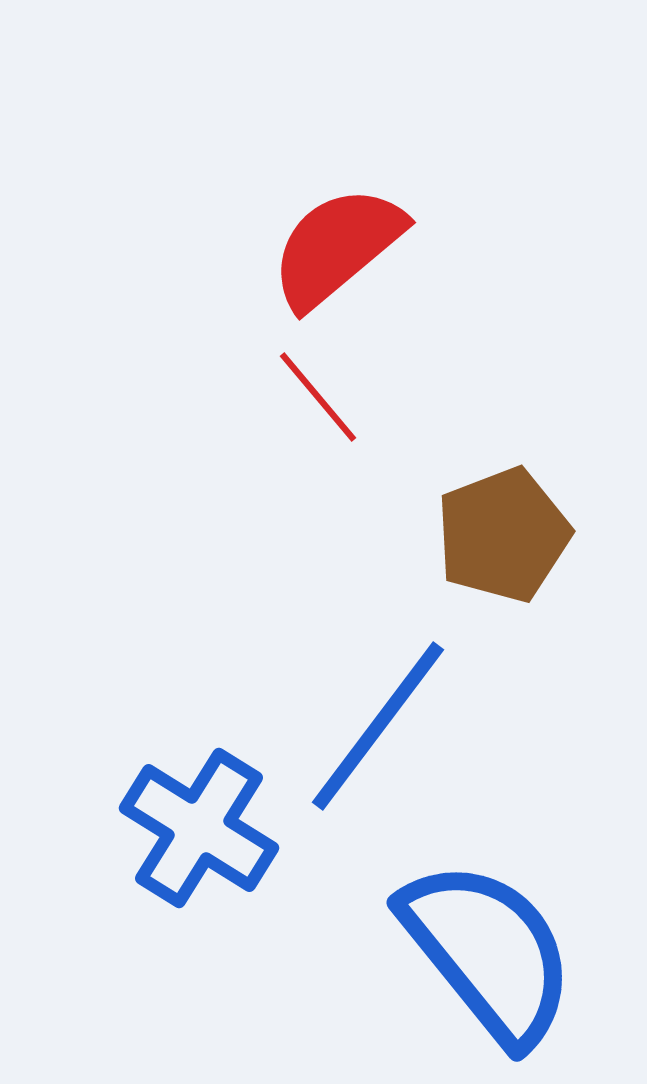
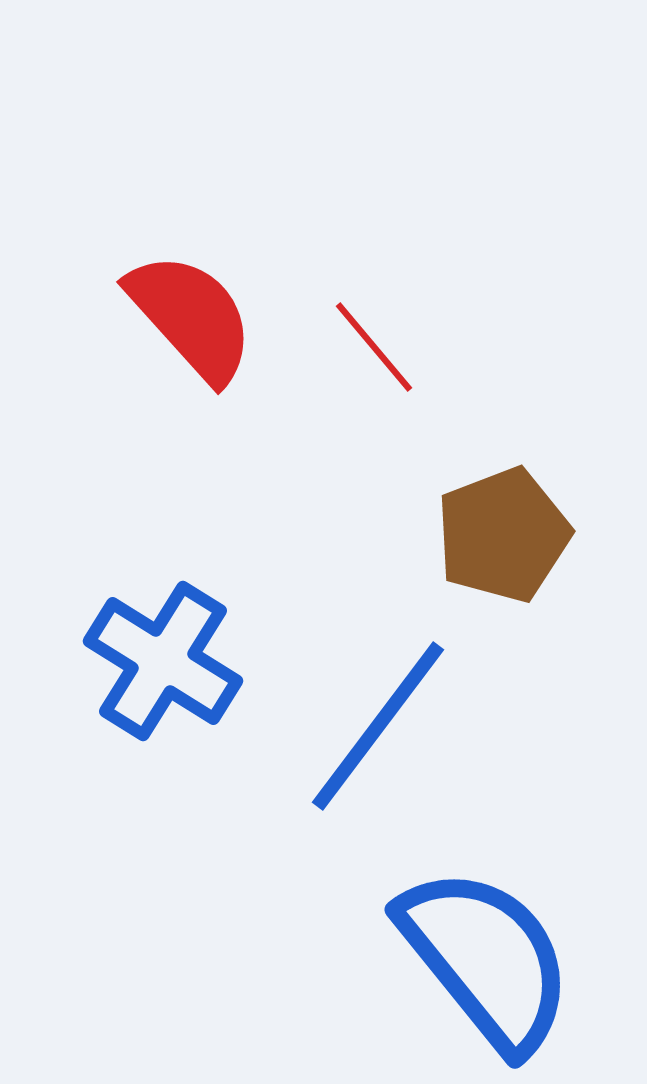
red semicircle: moved 146 px left, 70 px down; rotated 88 degrees clockwise
red line: moved 56 px right, 50 px up
blue cross: moved 36 px left, 167 px up
blue semicircle: moved 2 px left, 7 px down
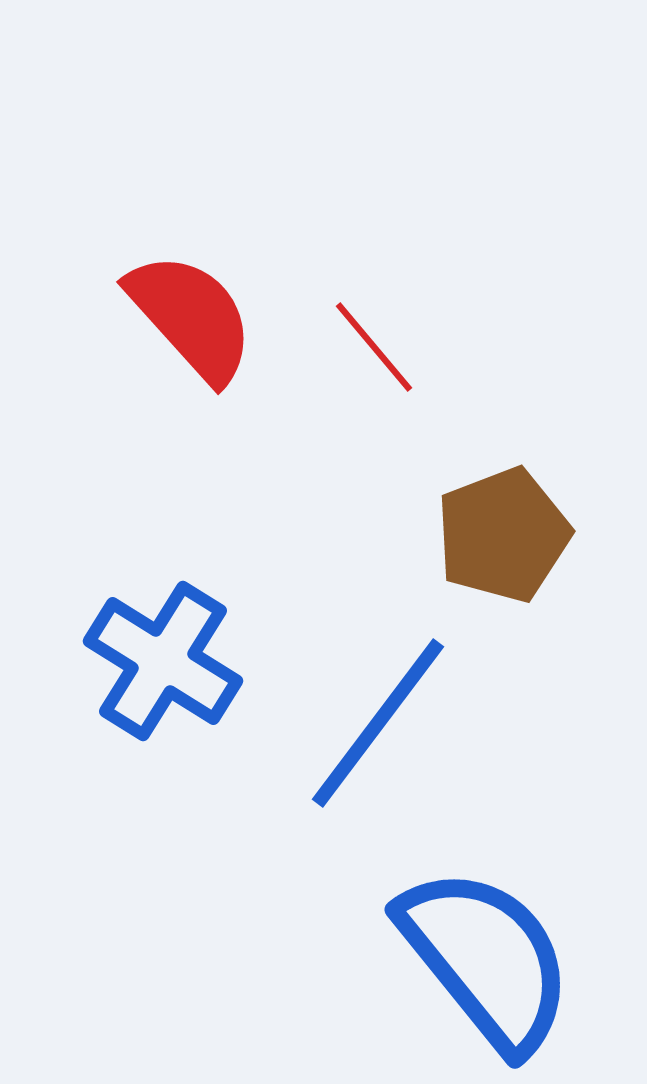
blue line: moved 3 px up
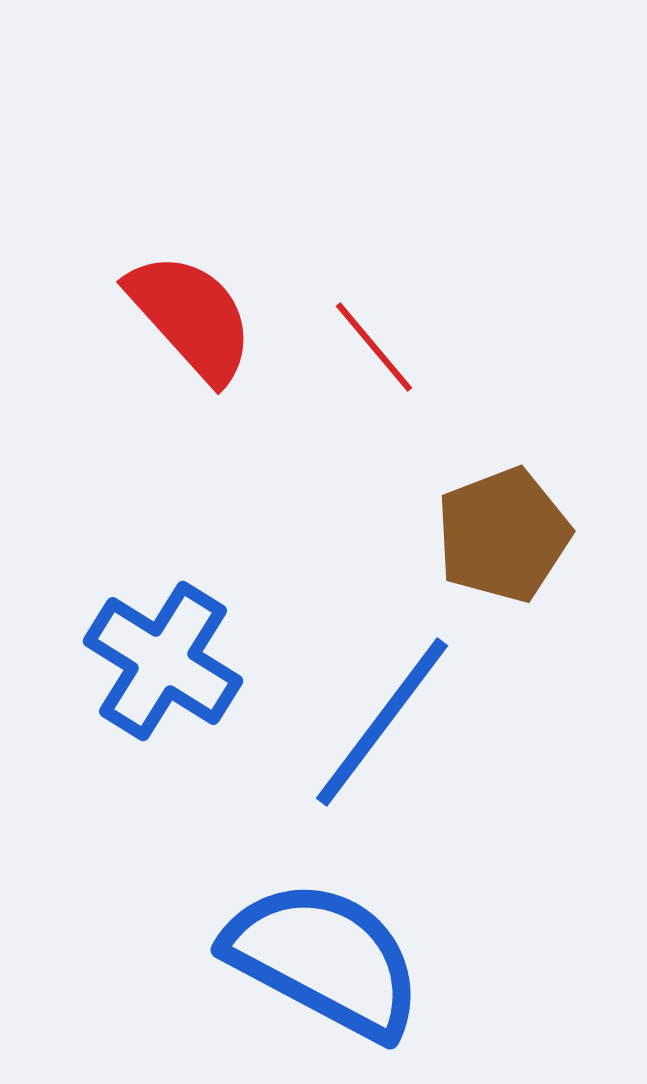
blue line: moved 4 px right, 1 px up
blue semicircle: moved 162 px left; rotated 23 degrees counterclockwise
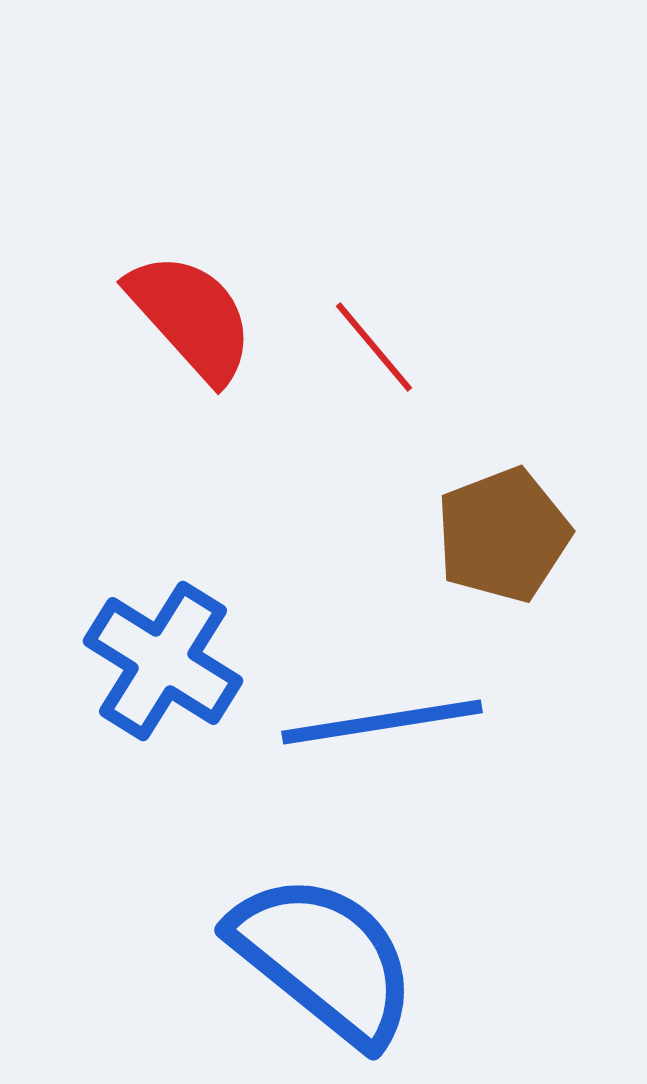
blue line: rotated 44 degrees clockwise
blue semicircle: rotated 11 degrees clockwise
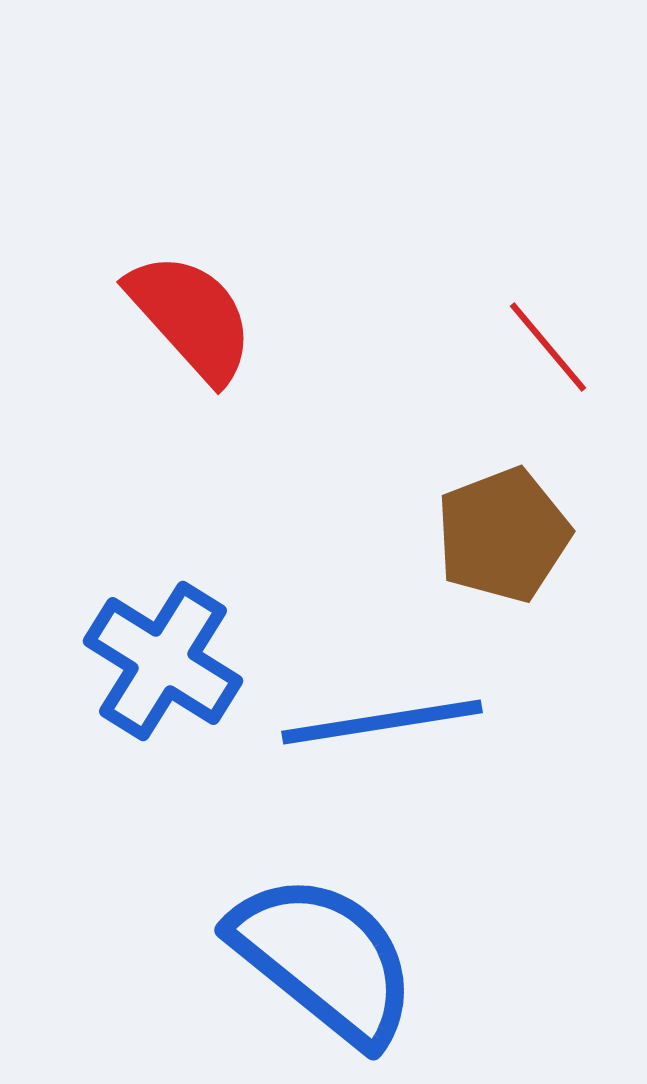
red line: moved 174 px right
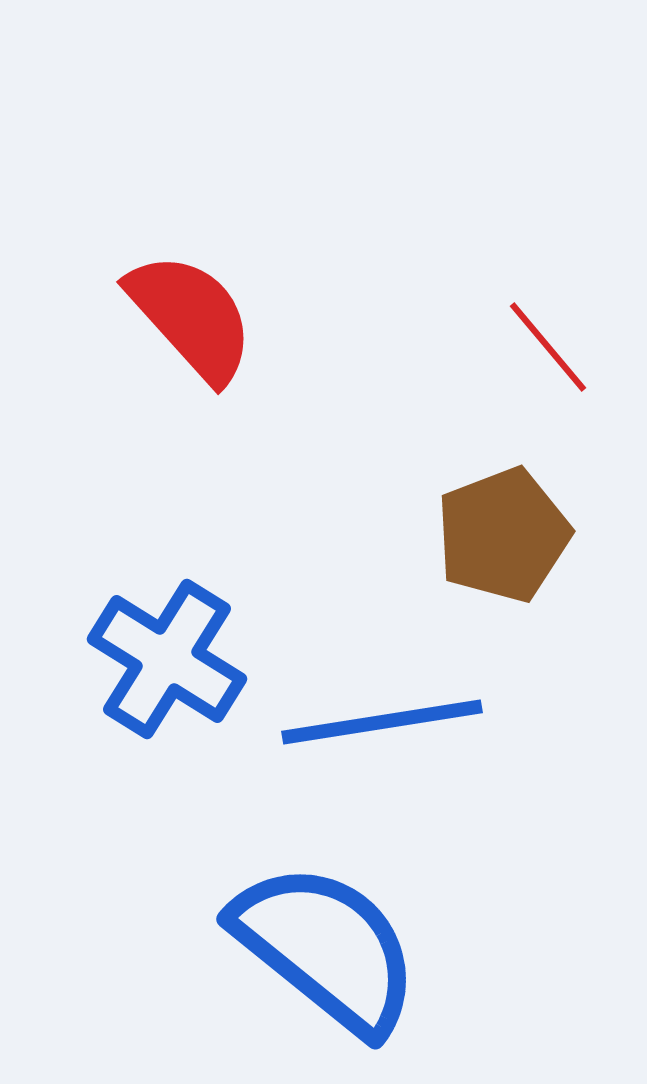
blue cross: moved 4 px right, 2 px up
blue semicircle: moved 2 px right, 11 px up
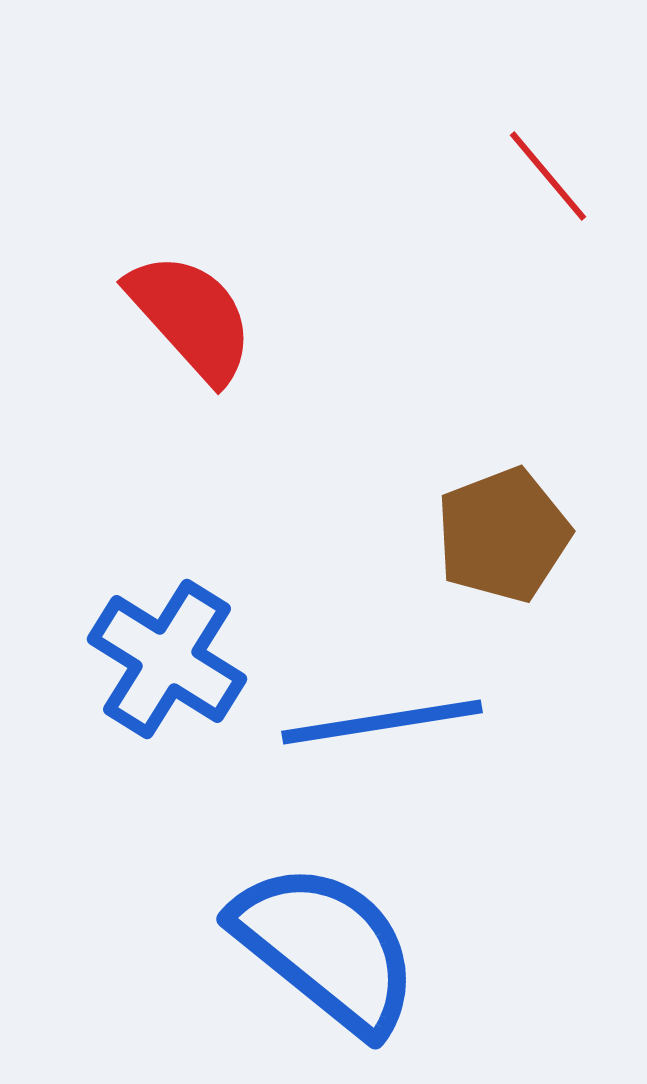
red line: moved 171 px up
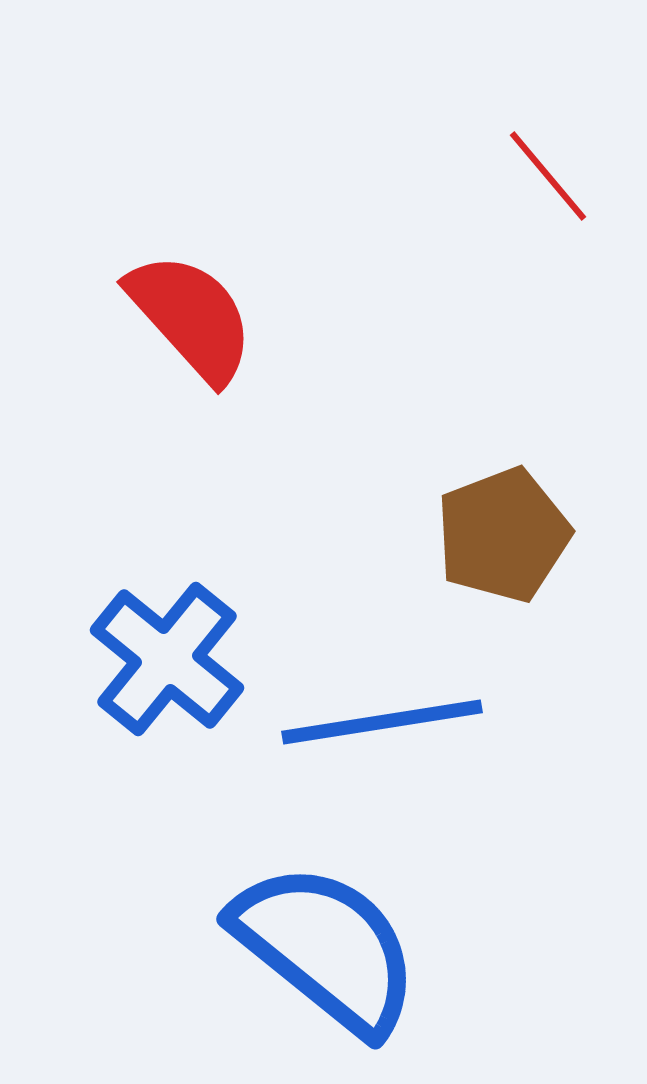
blue cross: rotated 7 degrees clockwise
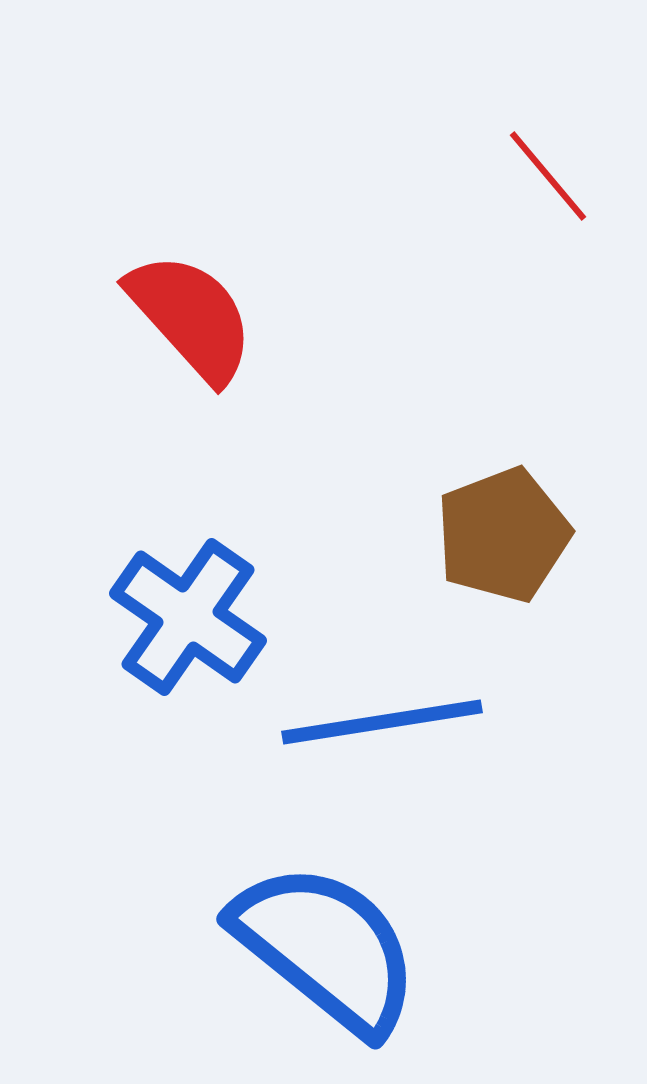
blue cross: moved 21 px right, 42 px up; rotated 4 degrees counterclockwise
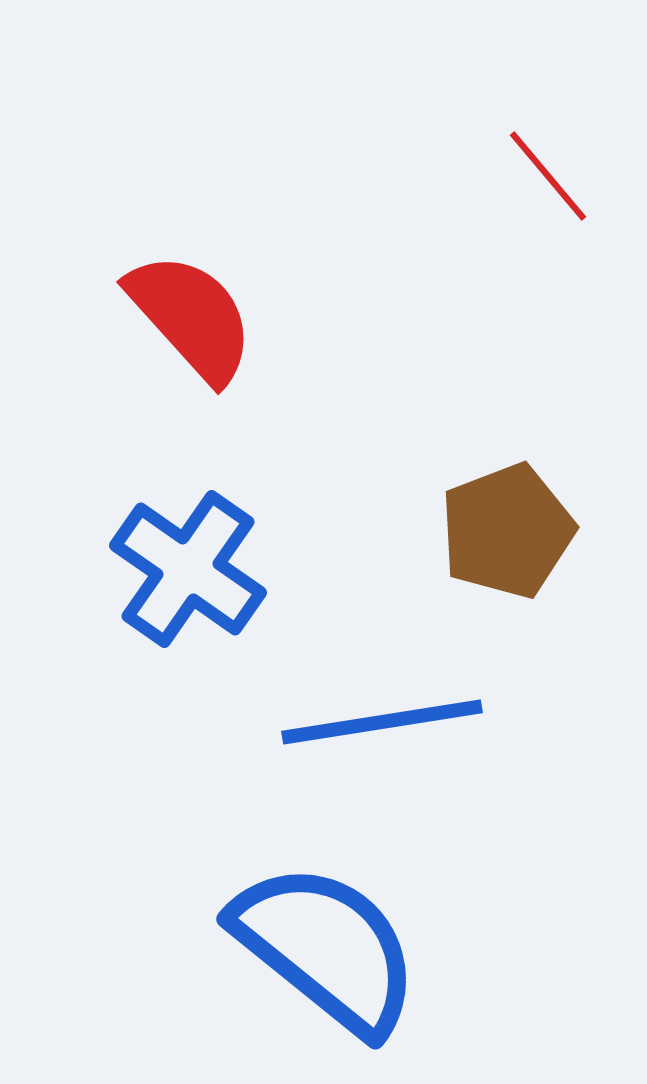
brown pentagon: moved 4 px right, 4 px up
blue cross: moved 48 px up
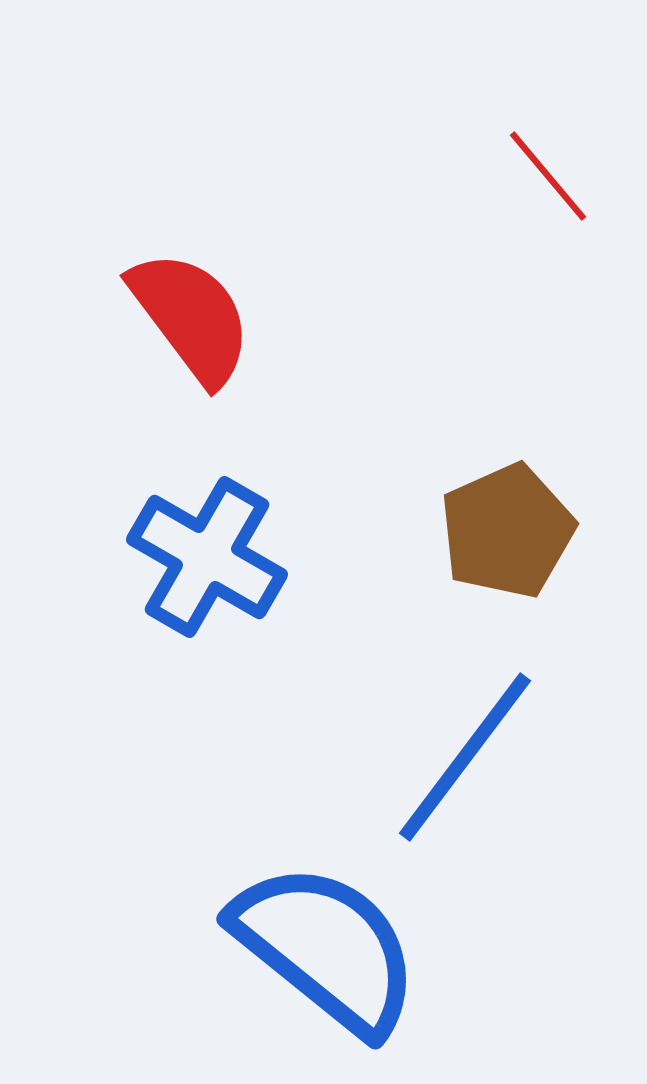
red semicircle: rotated 5 degrees clockwise
brown pentagon: rotated 3 degrees counterclockwise
blue cross: moved 19 px right, 12 px up; rotated 5 degrees counterclockwise
blue line: moved 83 px right, 35 px down; rotated 44 degrees counterclockwise
